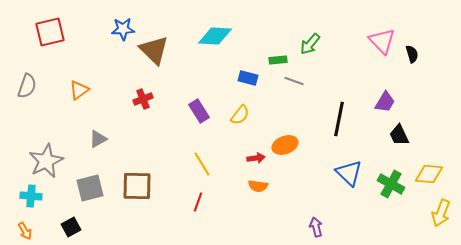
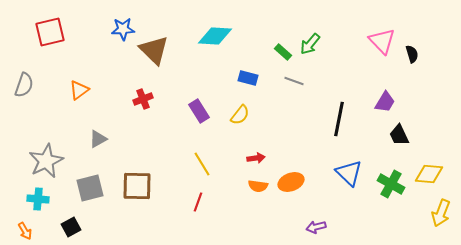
green rectangle: moved 5 px right, 8 px up; rotated 48 degrees clockwise
gray semicircle: moved 3 px left, 1 px up
orange ellipse: moved 6 px right, 37 px down
cyan cross: moved 7 px right, 3 px down
purple arrow: rotated 90 degrees counterclockwise
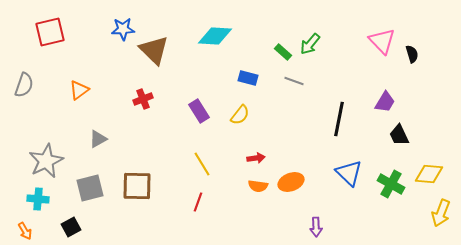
purple arrow: rotated 78 degrees counterclockwise
